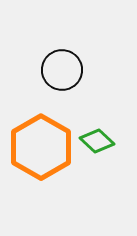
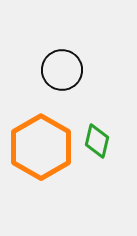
green diamond: rotated 60 degrees clockwise
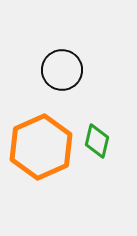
orange hexagon: rotated 6 degrees clockwise
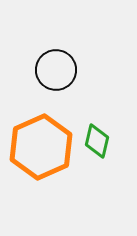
black circle: moved 6 px left
